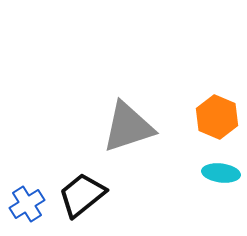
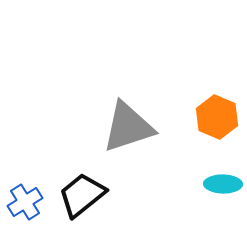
cyan ellipse: moved 2 px right, 11 px down; rotated 6 degrees counterclockwise
blue cross: moved 2 px left, 2 px up
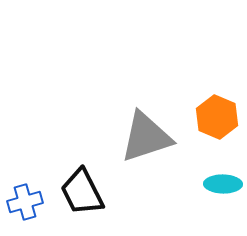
gray triangle: moved 18 px right, 10 px down
black trapezoid: moved 3 px up; rotated 78 degrees counterclockwise
blue cross: rotated 16 degrees clockwise
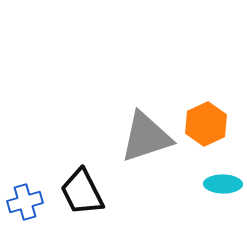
orange hexagon: moved 11 px left, 7 px down; rotated 12 degrees clockwise
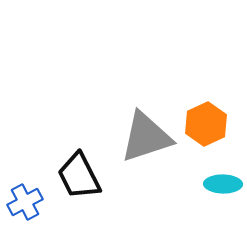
black trapezoid: moved 3 px left, 16 px up
blue cross: rotated 12 degrees counterclockwise
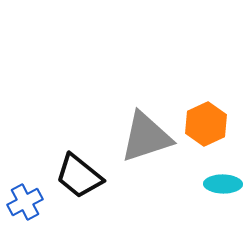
black trapezoid: rotated 24 degrees counterclockwise
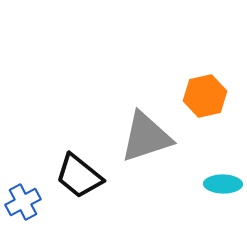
orange hexagon: moved 1 px left, 28 px up; rotated 12 degrees clockwise
blue cross: moved 2 px left
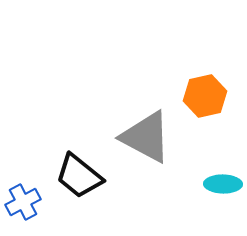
gray triangle: rotated 46 degrees clockwise
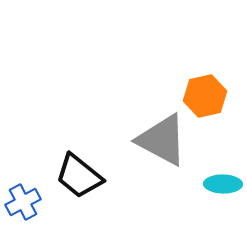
gray triangle: moved 16 px right, 3 px down
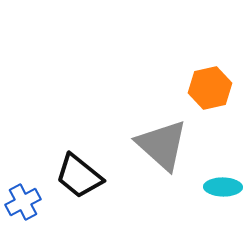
orange hexagon: moved 5 px right, 8 px up
gray triangle: moved 5 px down; rotated 14 degrees clockwise
cyan ellipse: moved 3 px down
